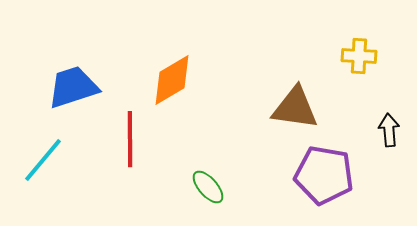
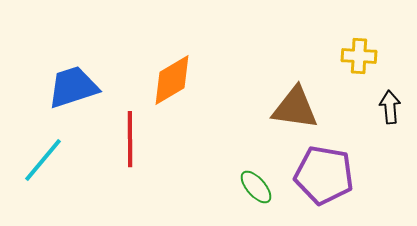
black arrow: moved 1 px right, 23 px up
green ellipse: moved 48 px right
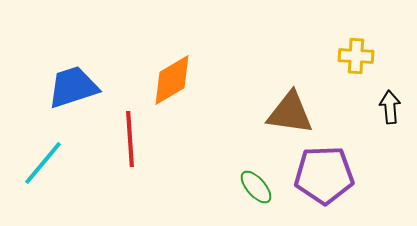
yellow cross: moved 3 px left
brown triangle: moved 5 px left, 5 px down
red line: rotated 4 degrees counterclockwise
cyan line: moved 3 px down
purple pentagon: rotated 12 degrees counterclockwise
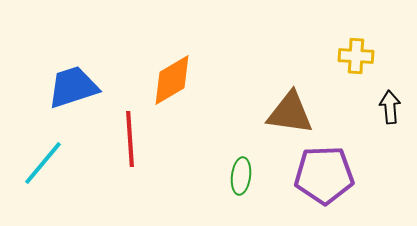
green ellipse: moved 15 px left, 11 px up; rotated 48 degrees clockwise
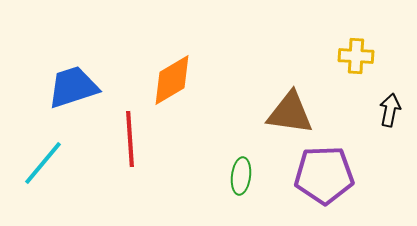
black arrow: moved 3 px down; rotated 16 degrees clockwise
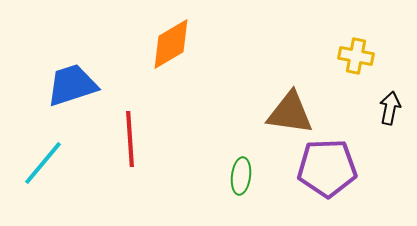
yellow cross: rotated 8 degrees clockwise
orange diamond: moved 1 px left, 36 px up
blue trapezoid: moved 1 px left, 2 px up
black arrow: moved 2 px up
purple pentagon: moved 3 px right, 7 px up
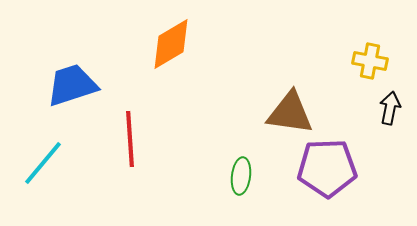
yellow cross: moved 14 px right, 5 px down
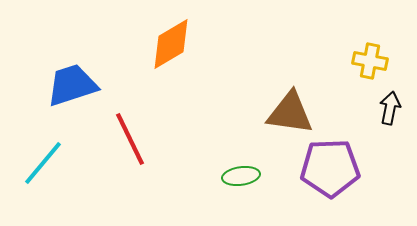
red line: rotated 22 degrees counterclockwise
purple pentagon: moved 3 px right
green ellipse: rotated 75 degrees clockwise
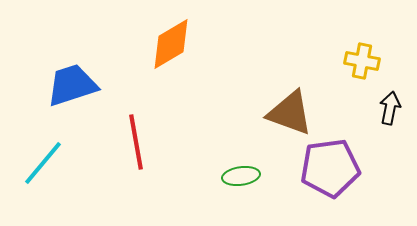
yellow cross: moved 8 px left
brown triangle: rotated 12 degrees clockwise
red line: moved 6 px right, 3 px down; rotated 16 degrees clockwise
purple pentagon: rotated 6 degrees counterclockwise
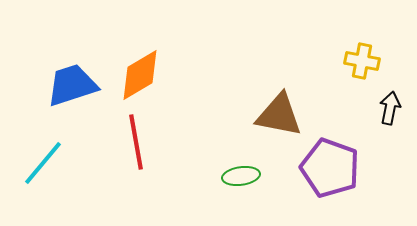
orange diamond: moved 31 px left, 31 px down
brown triangle: moved 11 px left, 2 px down; rotated 9 degrees counterclockwise
purple pentagon: rotated 28 degrees clockwise
